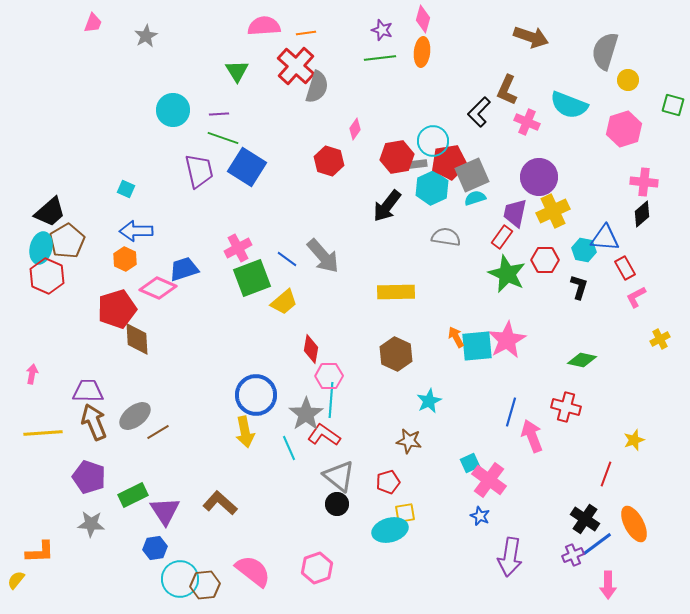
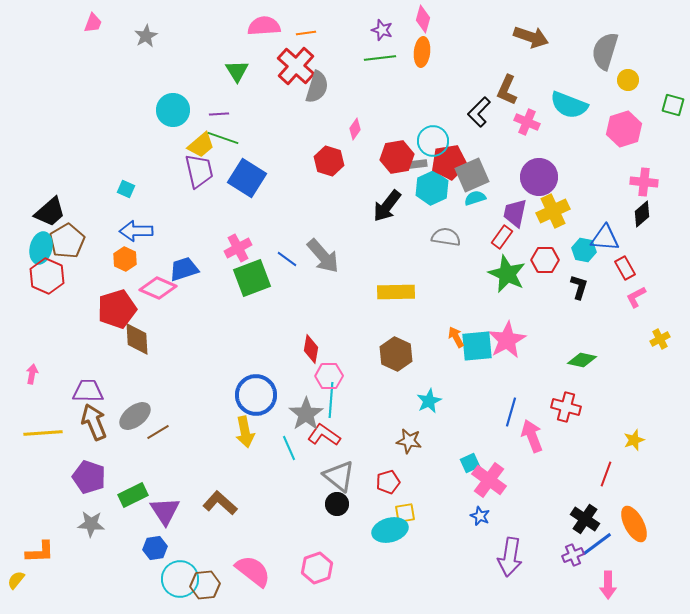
blue square at (247, 167): moved 11 px down
yellow trapezoid at (284, 302): moved 83 px left, 157 px up
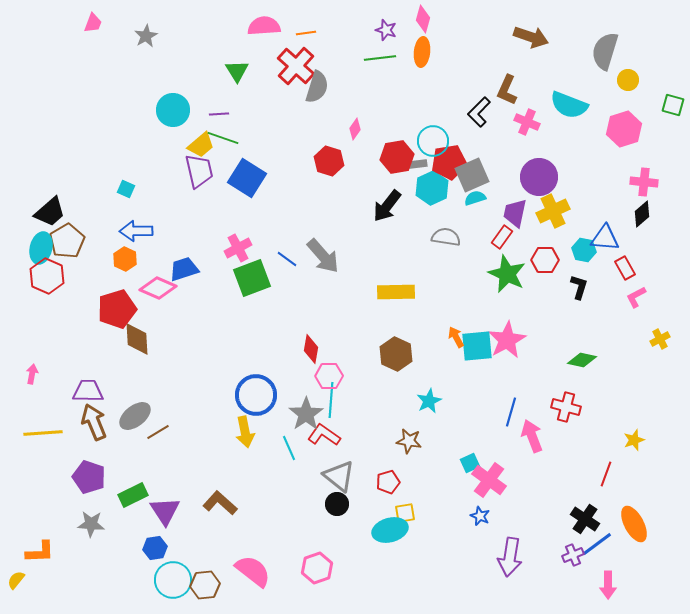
purple star at (382, 30): moved 4 px right
cyan circle at (180, 579): moved 7 px left, 1 px down
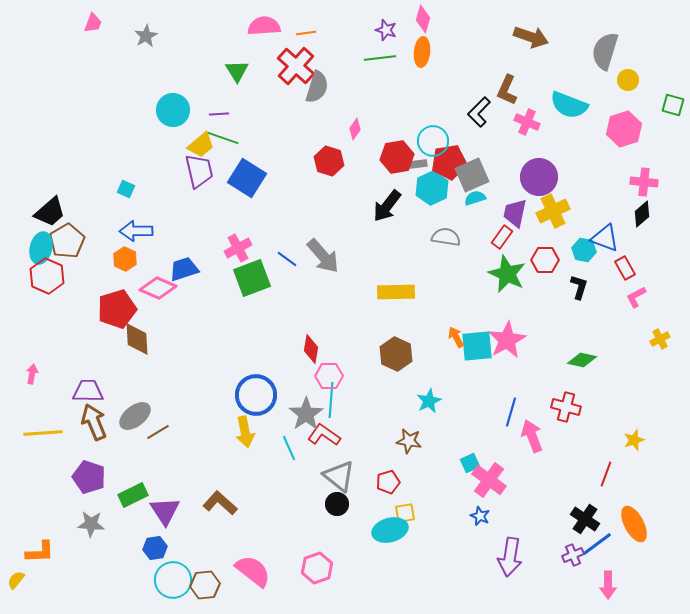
blue triangle at (605, 238): rotated 16 degrees clockwise
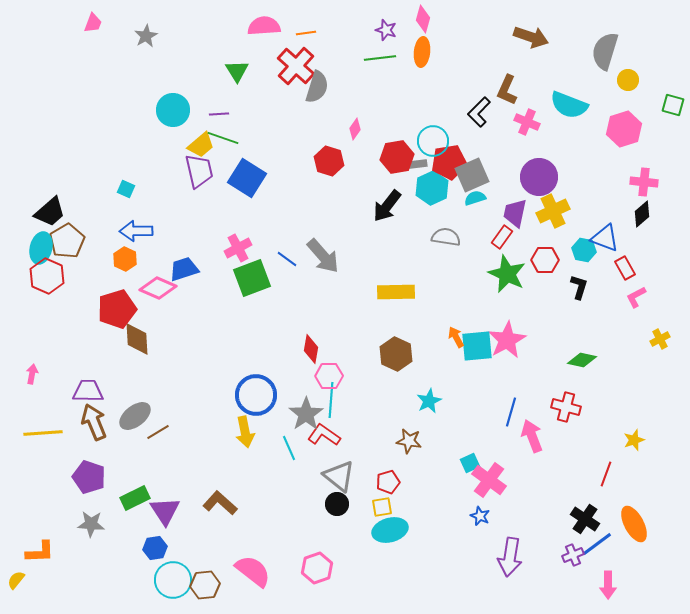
green rectangle at (133, 495): moved 2 px right, 3 px down
yellow square at (405, 513): moved 23 px left, 6 px up
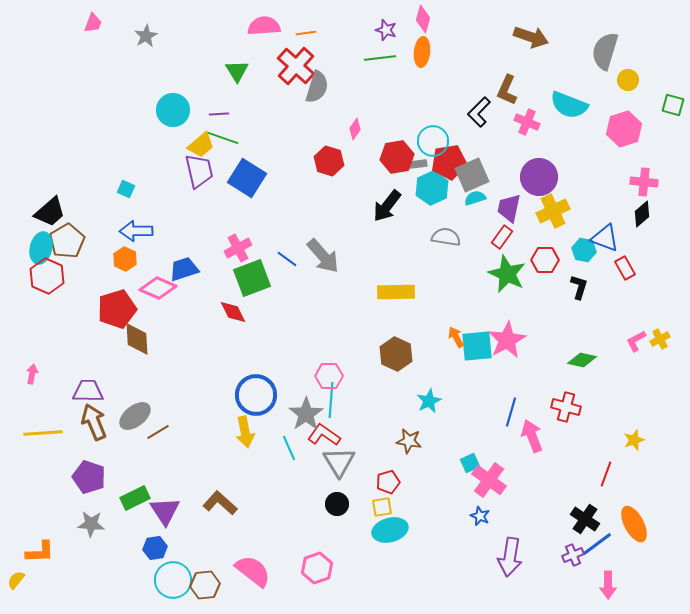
purple trapezoid at (515, 213): moved 6 px left, 5 px up
pink L-shape at (636, 297): moved 44 px down
red diamond at (311, 349): moved 78 px left, 37 px up; rotated 36 degrees counterclockwise
gray triangle at (339, 476): moved 14 px up; rotated 20 degrees clockwise
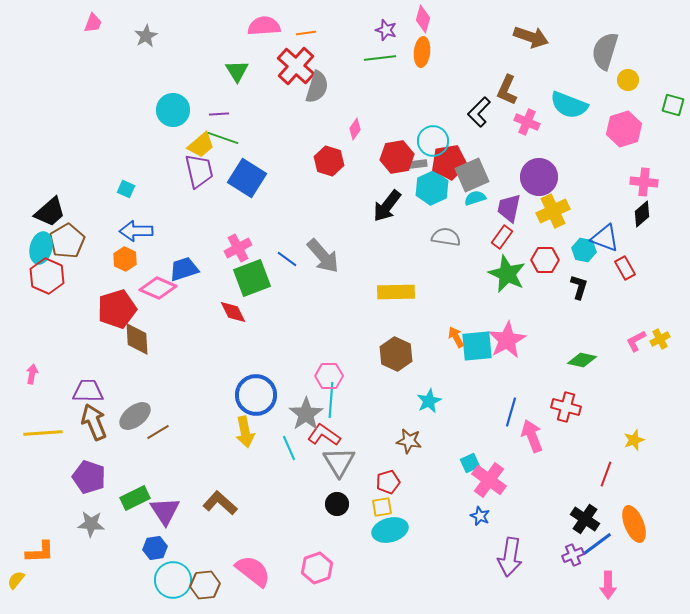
orange ellipse at (634, 524): rotated 6 degrees clockwise
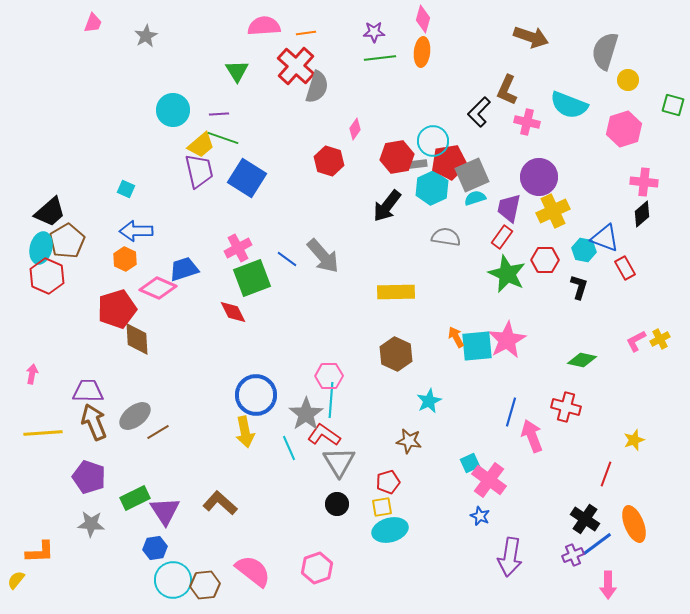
purple star at (386, 30): moved 12 px left, 2 px down; rotated 20 degrees counterclockwise
pink cross at (527, 122): rotated 10 degrees counterclockwise
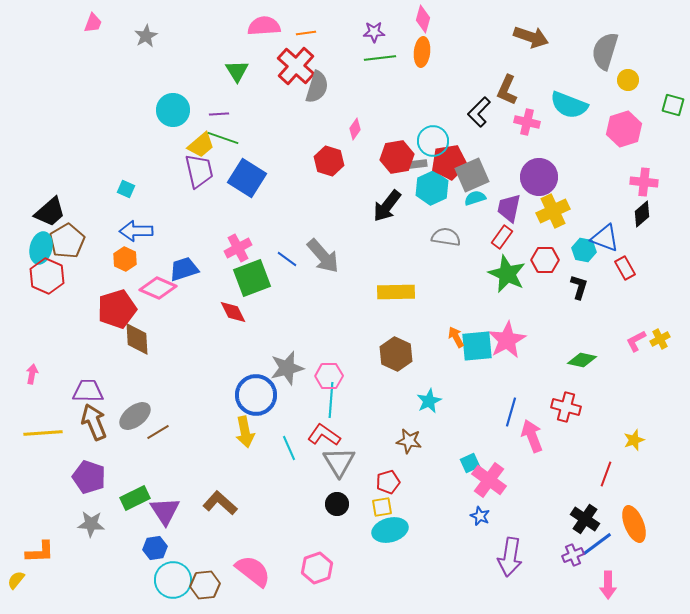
gray star at (306, 414): moved 19 px left, 46 px up; rotated 20 degrees clockwise
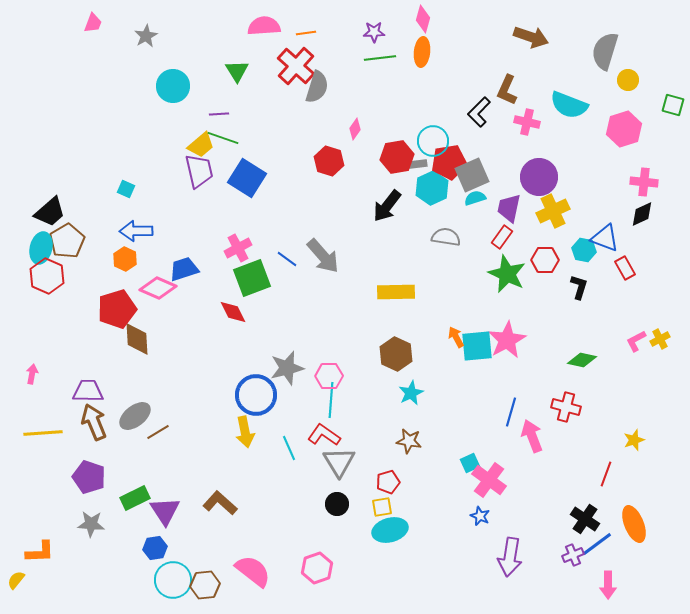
cyan circle at (173, 110): moved 24 px up
black diamond at (642, 214): rotated 16 degrees clockwise
cyan star at (429, 401): moved 18 px left, 8 px up
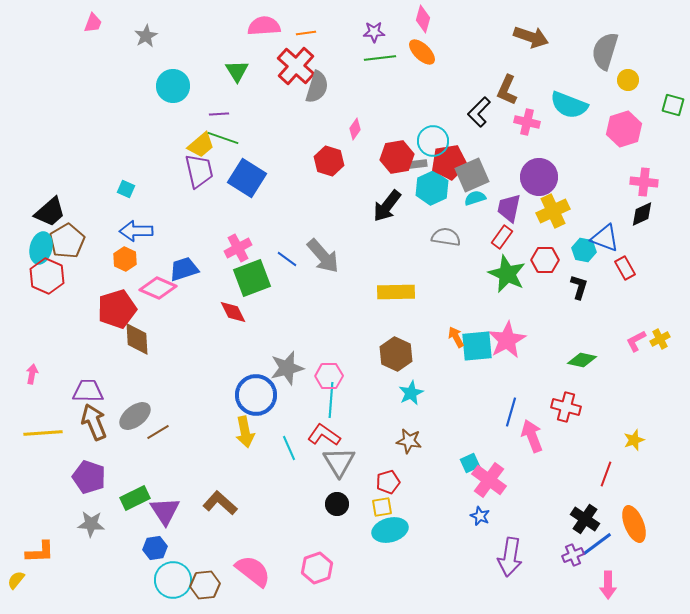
orange ellipse at (422, 52): rotated 52 degrees counterclockwise
